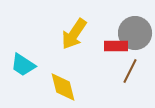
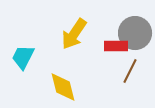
cyan trapezoid: moved 8 px up; rotated 84 degrees clockwise
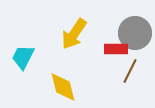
red rectangle: moved 3 px down
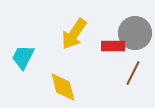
red rectangle: moved 3 px left, 3 px up
brown line: moved 3 px right, 2 px down
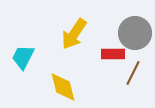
red rectangle: moved 8 px down
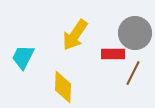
yellow arrow: moved 1 px right, 1 px down
yellow diamond: rotated 16 degrees clockwise
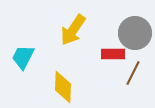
yellow arrow: moved 2 px left, 5 px up
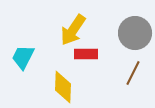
red rectangle: moved 27 px left
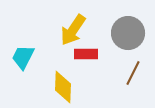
gray circle: moved 7 px left
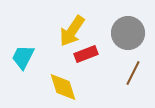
yellow arrow: moved 1 px left, 1 px down
red rectangle: rotated 20 degrees counterclockwise
yellow diamond: rotated 20 degrees counterclockwise
